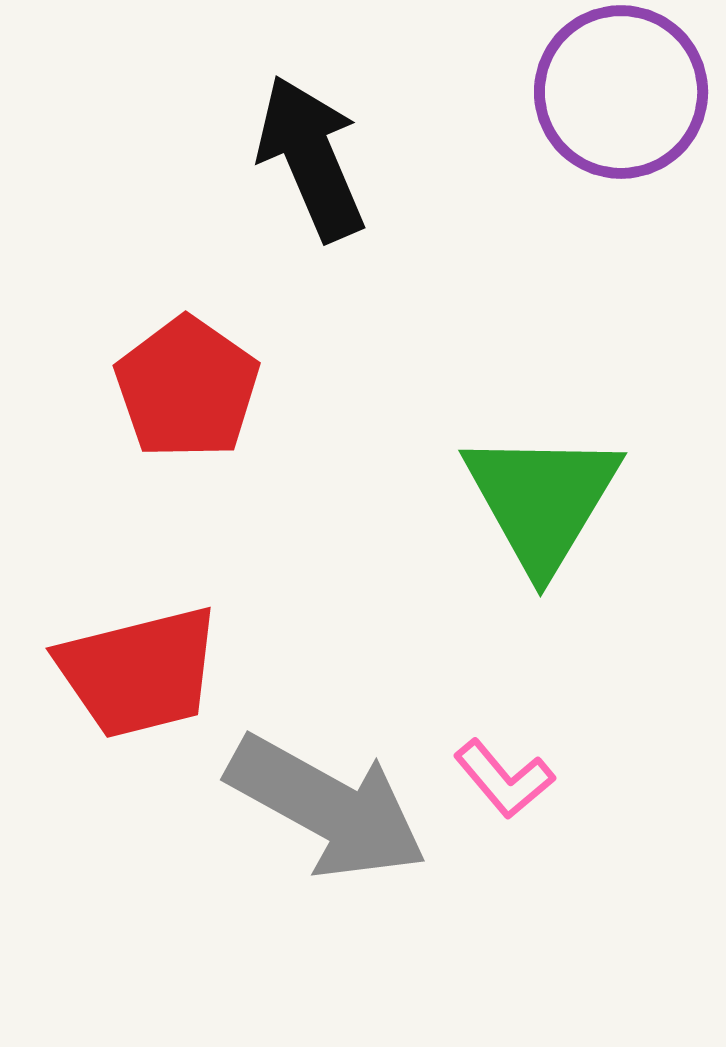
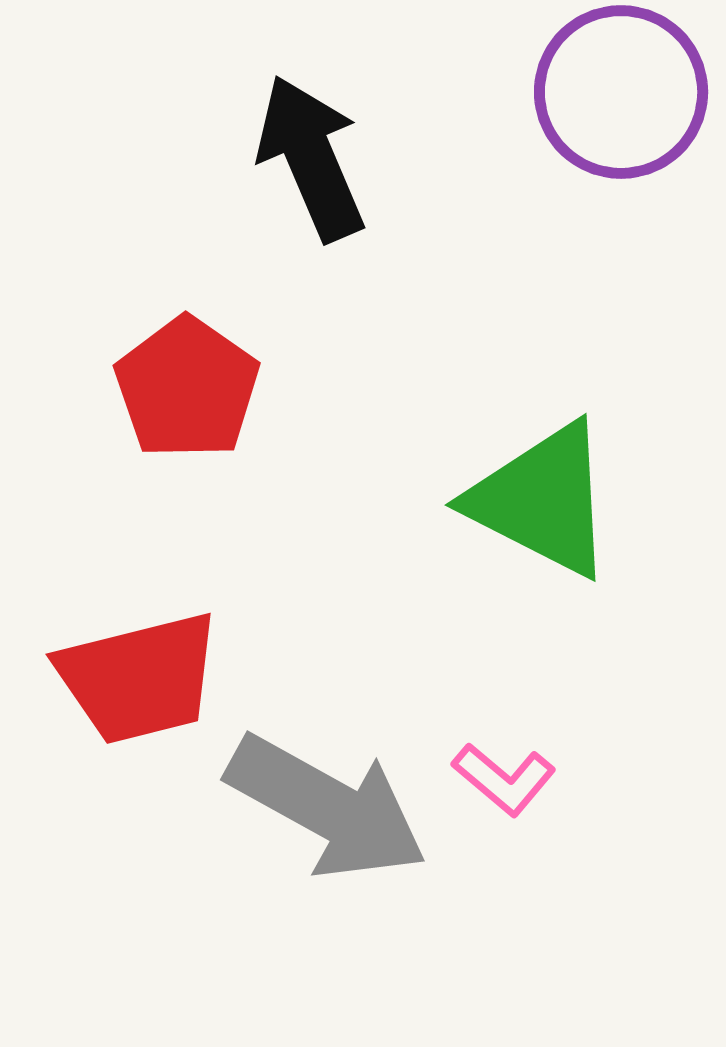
green triangle: rotated 34 degrees counterclockwise
red trapezoid: moved 6 px down
pink L-shape: rotated 10 degrees counterclockwise
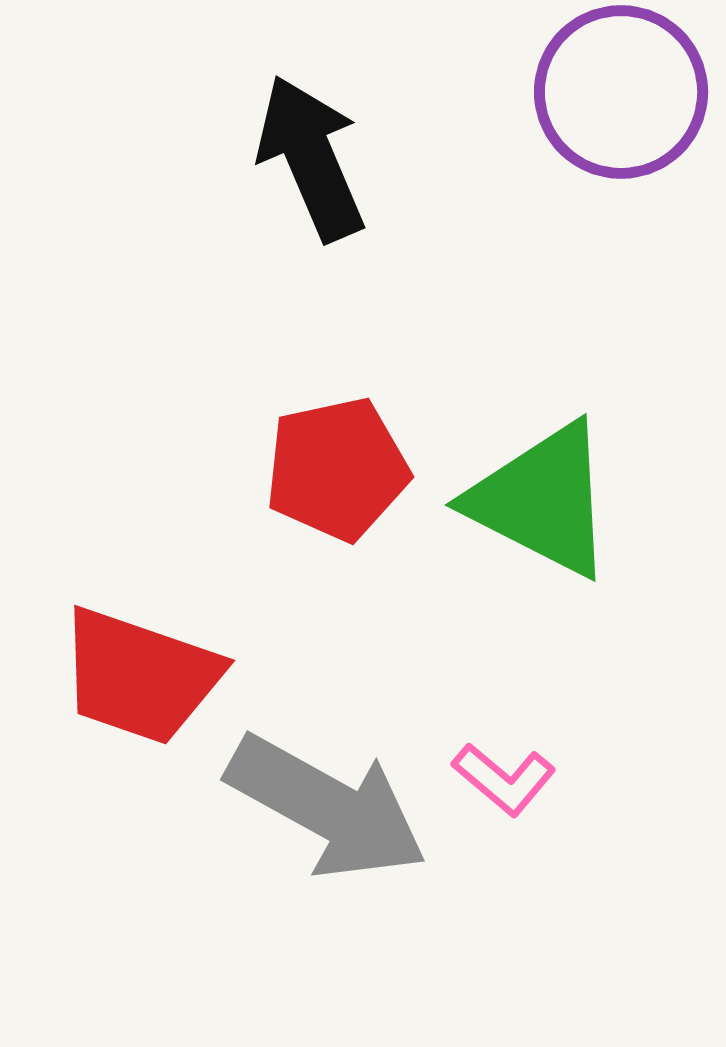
red pentagon: moved 150 px right, 81 px down; rotated 25 degrees clockwise
red trapezoid: moved 1 px right, 2 px up; rotated 33 degrees clockwise
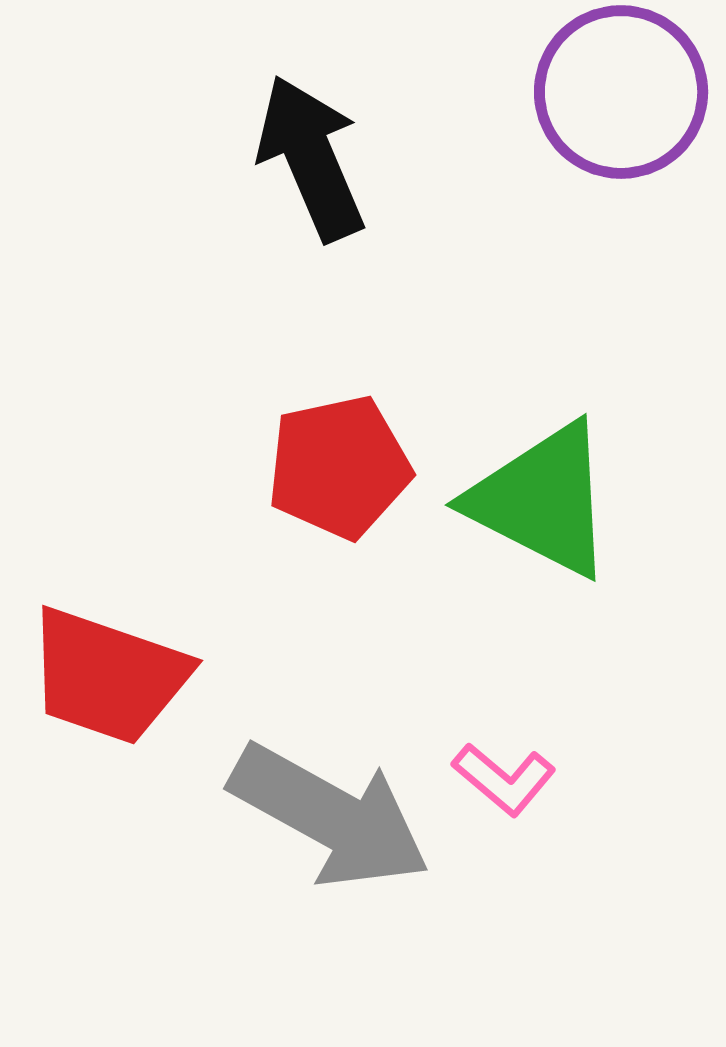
red pentagon: moved 2 px right, 2 px up
red trapezoid: moved 32 px left
gray arrow: moved 3 px right, 9 px down
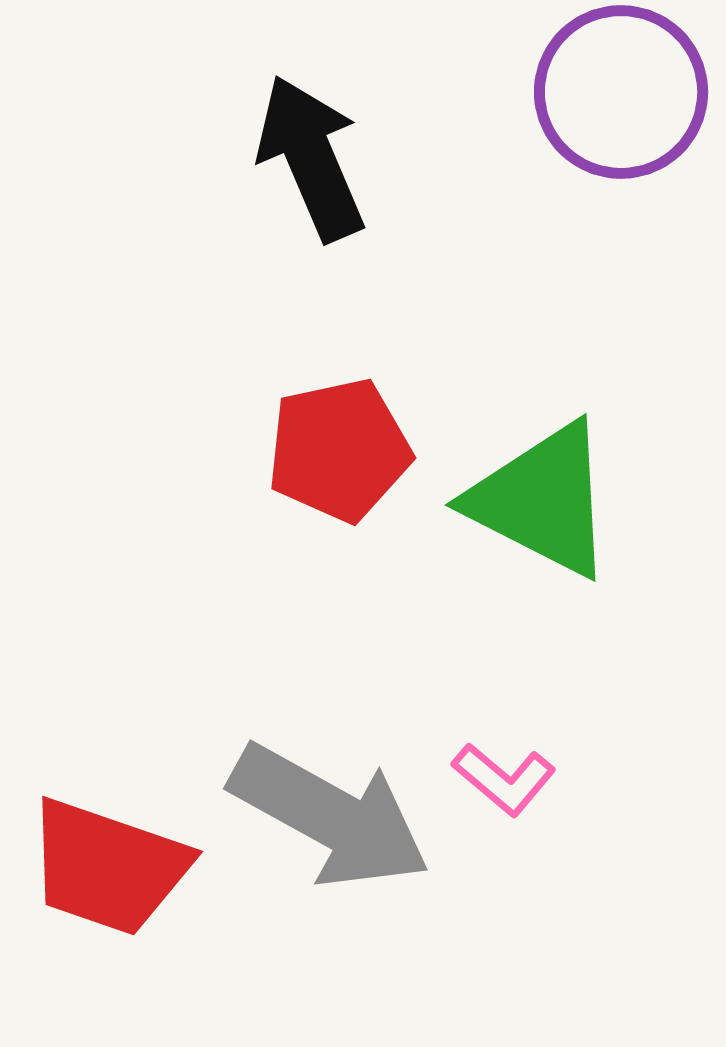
red pentagon: moved 17 px up
red trapezoid: moved 191 px down
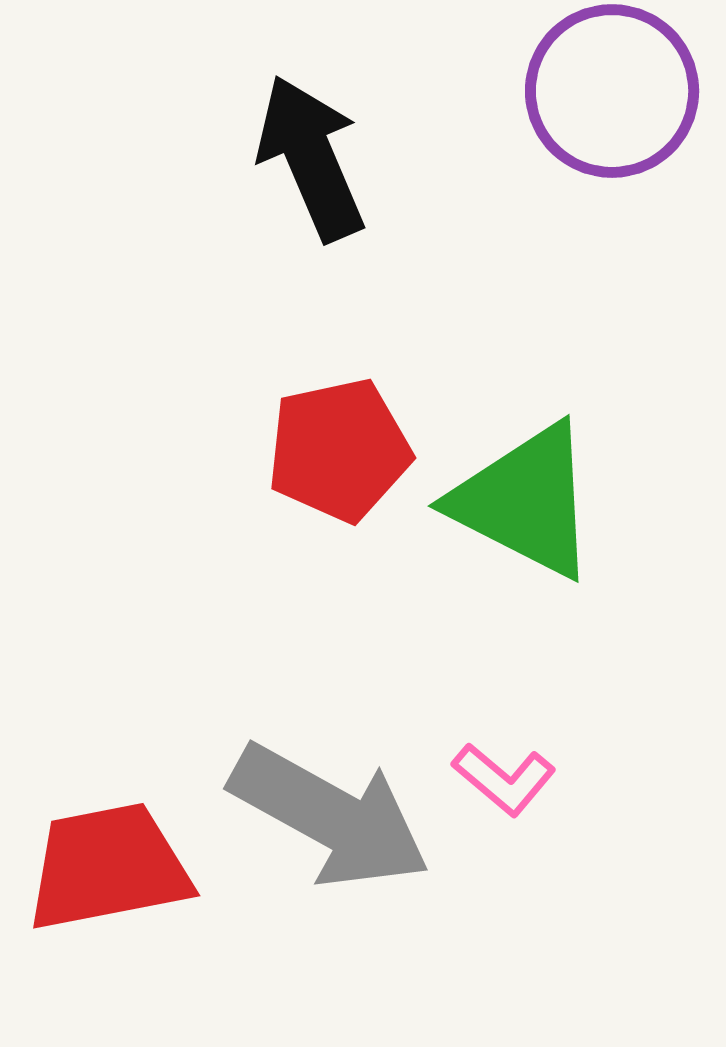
purple circle: moved 9 px left, 1 px up
green triangle: moved 17 px left, 1 px down
red trapezoid: rotated 150 degrees clockwise
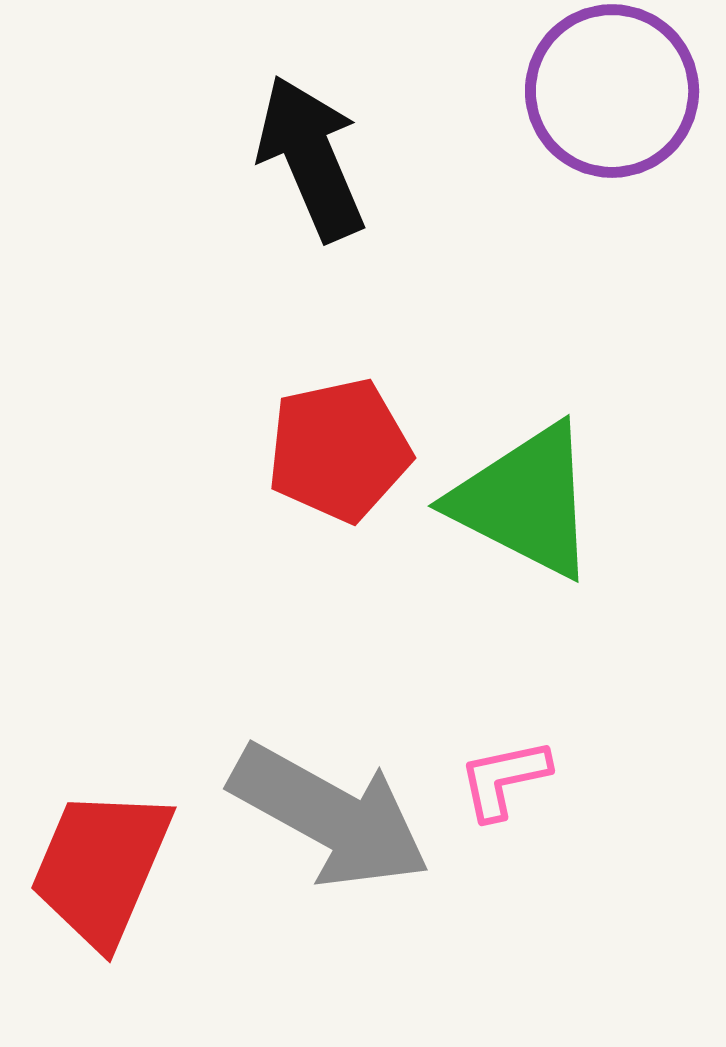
pink L-shape: rotated 128 degrees clockwise
red trapezoid: moved 7 px left; rotated 56 degrees counterclockwise
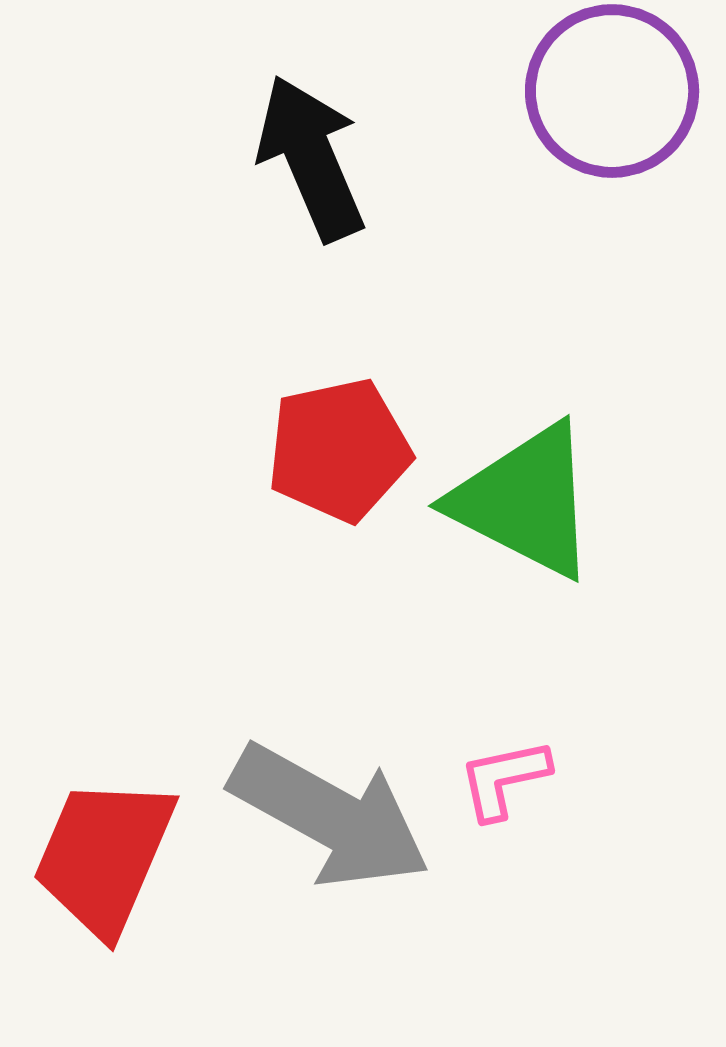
red trapezoid: moved 3 px right, 11 px up
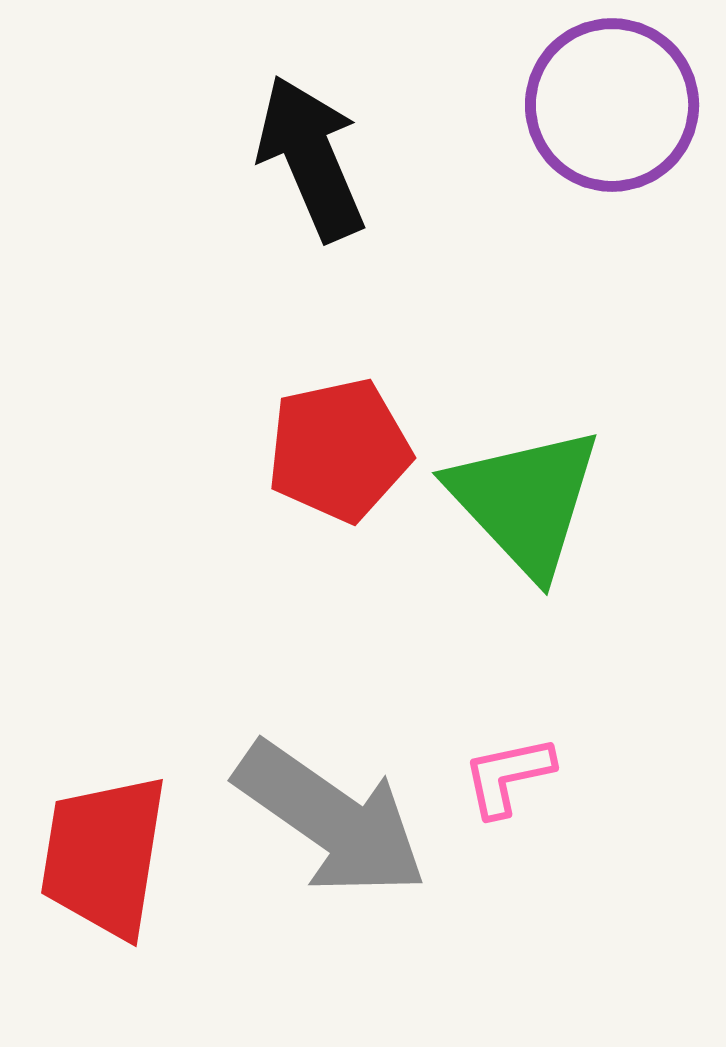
purple circle: moved 14 px down
green triangle: rotated 20 degrees clockwise
pink L-shape: moved 4 px right, 3 px up
gray arrow: moved 1 px right, 3 px down; rotated 6 degrees clockwise
red trapezoid: rotated 14 degrees counterclockwise
